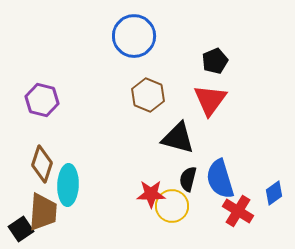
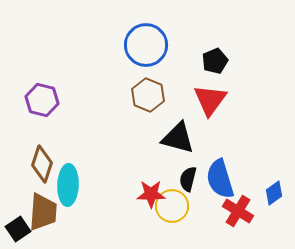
blue circle: moved 12 px right, 9 px down
black square: moved 3 px left
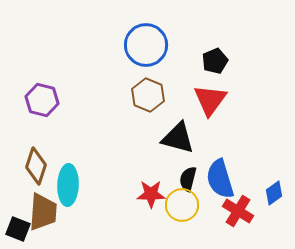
brown diamond: moved 6 px left, 2 px down
yellow circle: moved 10 px right, 1 px up
black square: rotated 35 degrees counterclockwise
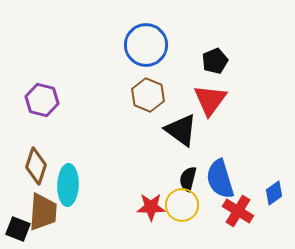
black triangle: moved 3 px right, 8 px up; rotated 21 degrees clockwise
red star: moved 13 px down
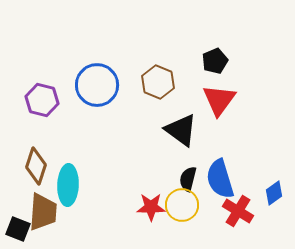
blue circle: moved 49 px left, 40 px down
brown hexagon: moved 10 px right, 13 px up
red triangle: moved 9 px right
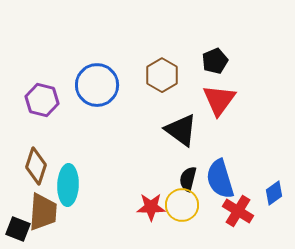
brown hexagon: moved 4 px right, 7 px up; rotated 8 degrees clockwise
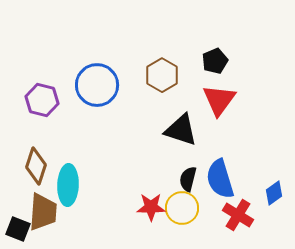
black triangle: rotated 18 degrees counterclockwise
yellow circle: moved 3 px down
red cross: moved 4 px down
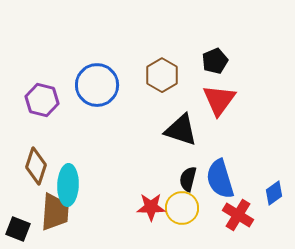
brown trapezoid: moved 12 px right
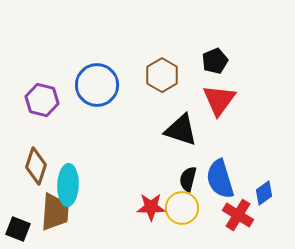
blue diamond: moved 10 px left
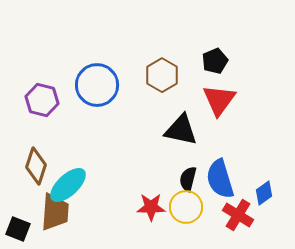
black triangle: rotated 6 degrees counterclockwise
cyan ellipse: rotated 45 degrees clockwise
yellow circle: moved 4 px right, 1 px up
